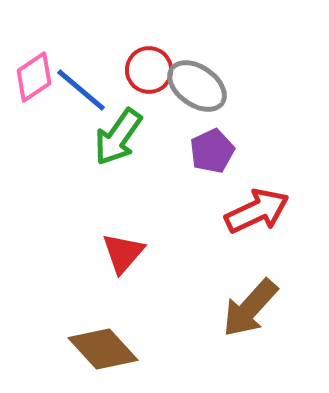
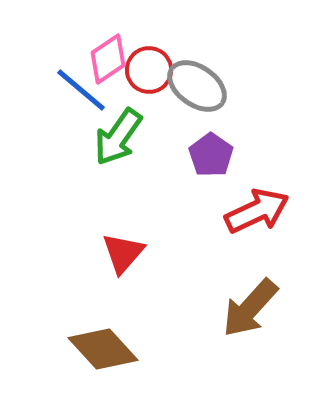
pink diamond: moved 74 px right, 18 px up
purple pentagon: moved 1 px left, 4 px down; rotated 12 degrees counterclockwise
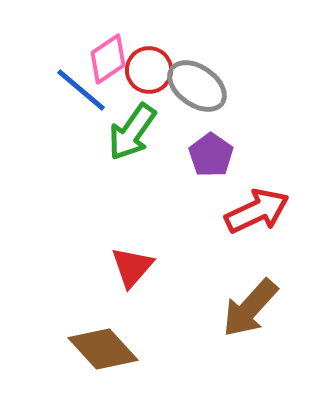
green arrow: moved 14 px right, 5 px up
red triangle: moved 9 px right, 14 px down
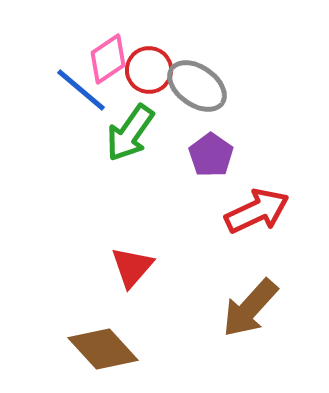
green arrow: moved 2 px left, 1 px down
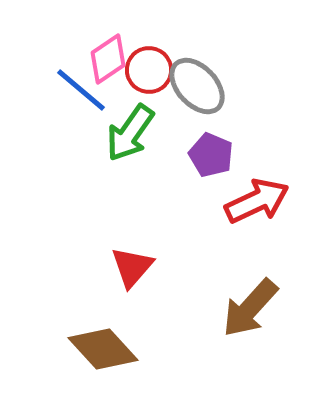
gray ellipse: rotated 12 degrees clockwise
purple pentagon: rotated 12 degrees counterclockwise
red arrow: moved 10 px up
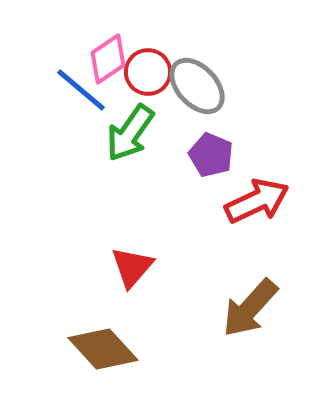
red circle: moved 1 px left, 2 px down
